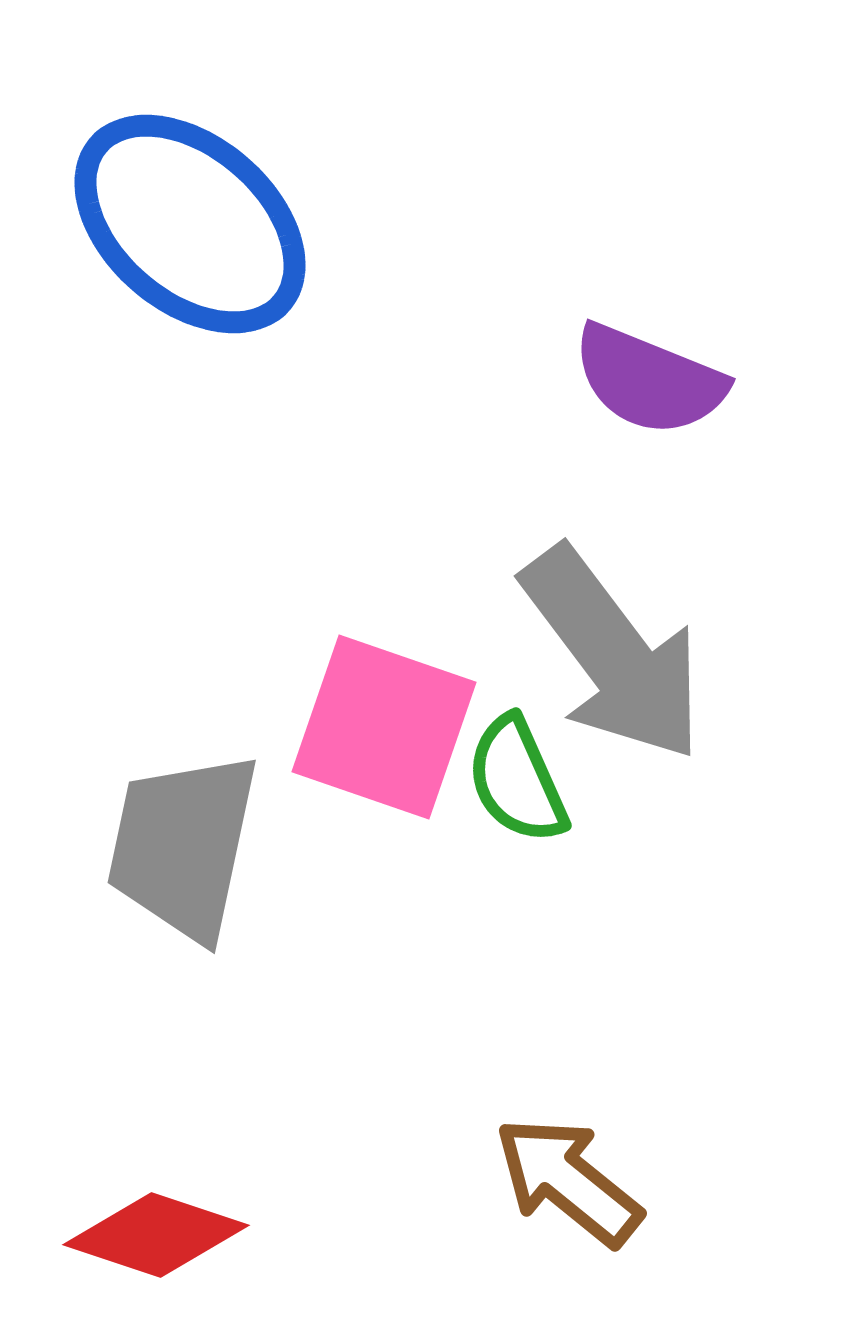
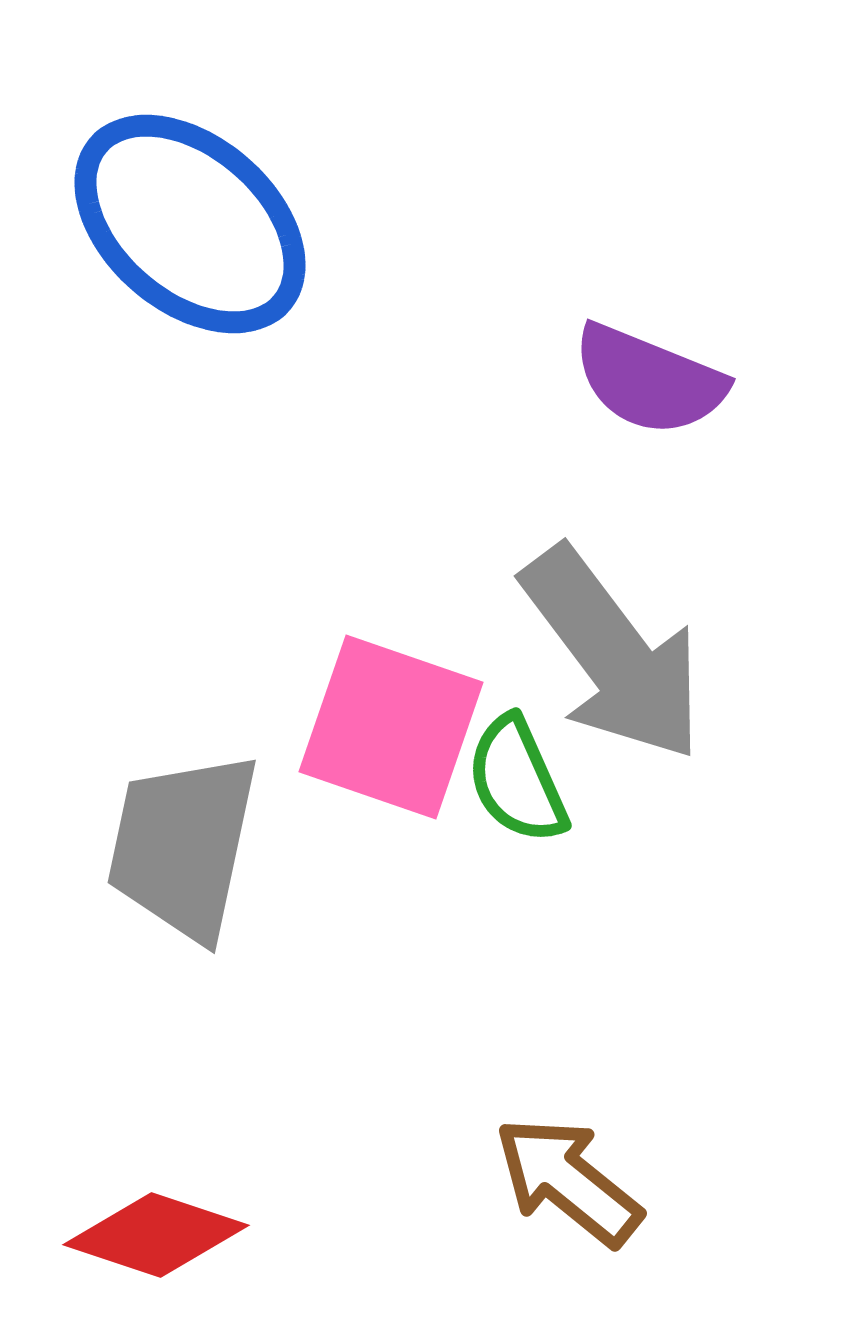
pink square: moved 7 px right
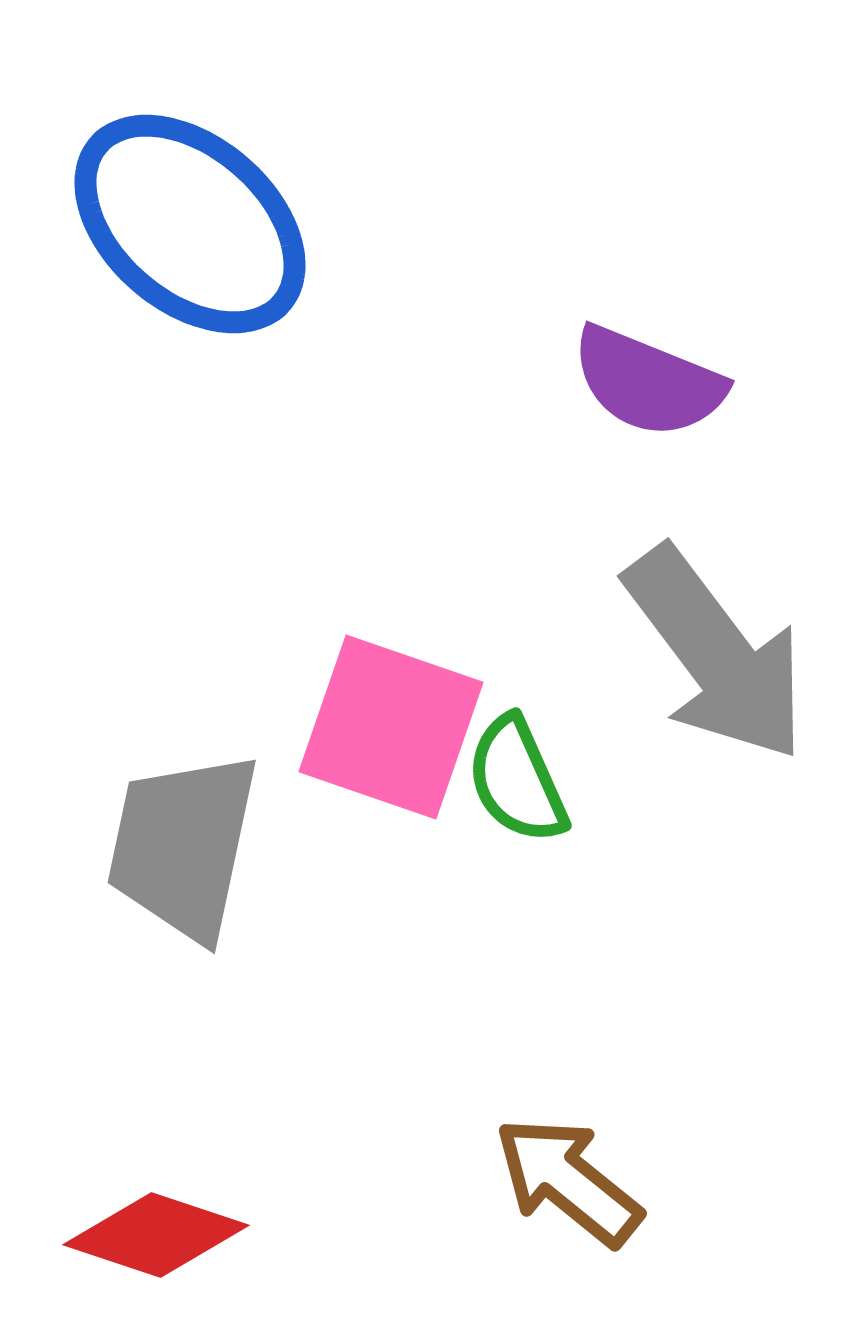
purple semicircle: moved 1 px left, 2 px down
gray arrow: moved 103 px right
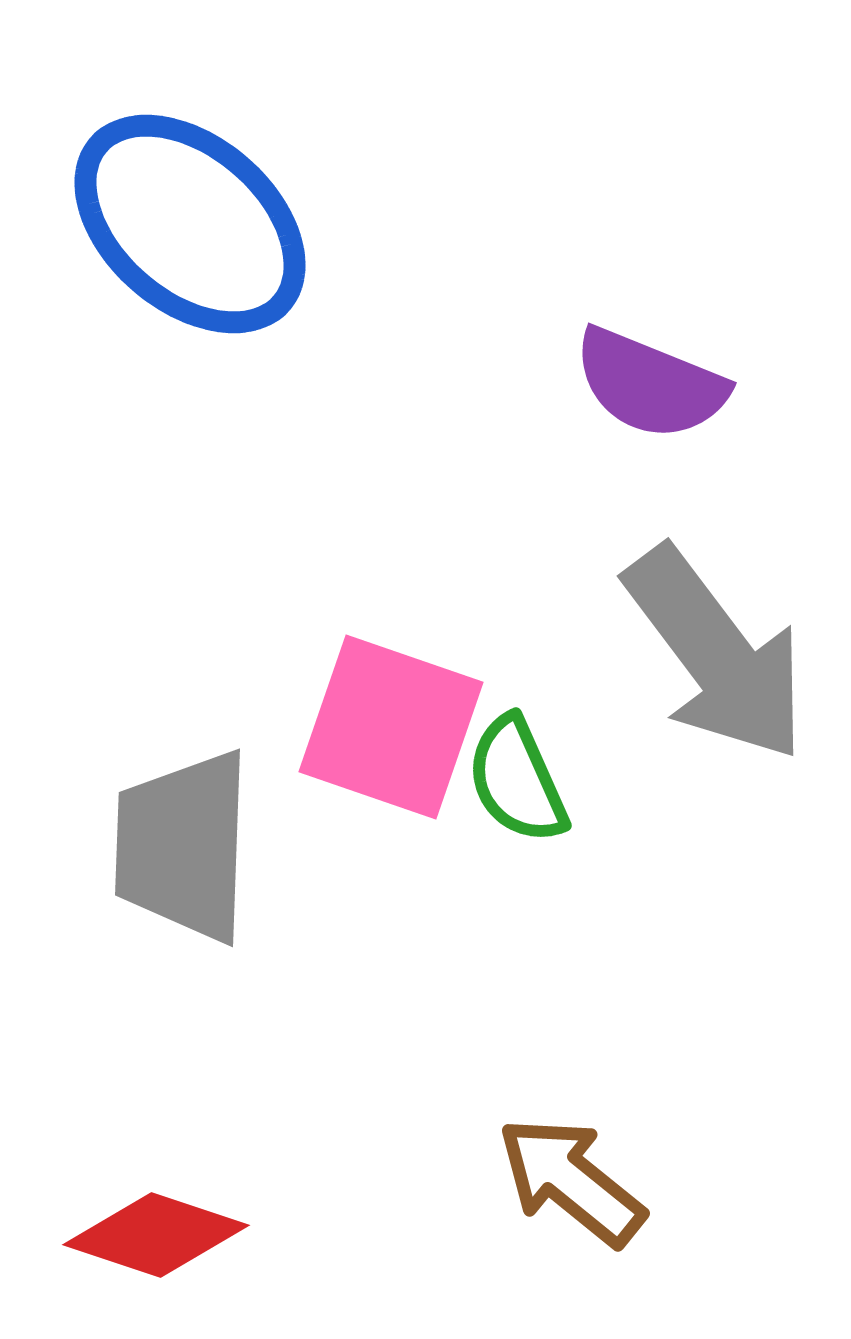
purple semicircle: moved 2 px right, 2 px down
gray trapezoid: rotated 10 degrees counterclockwise
brown arrow: moved 3 px right
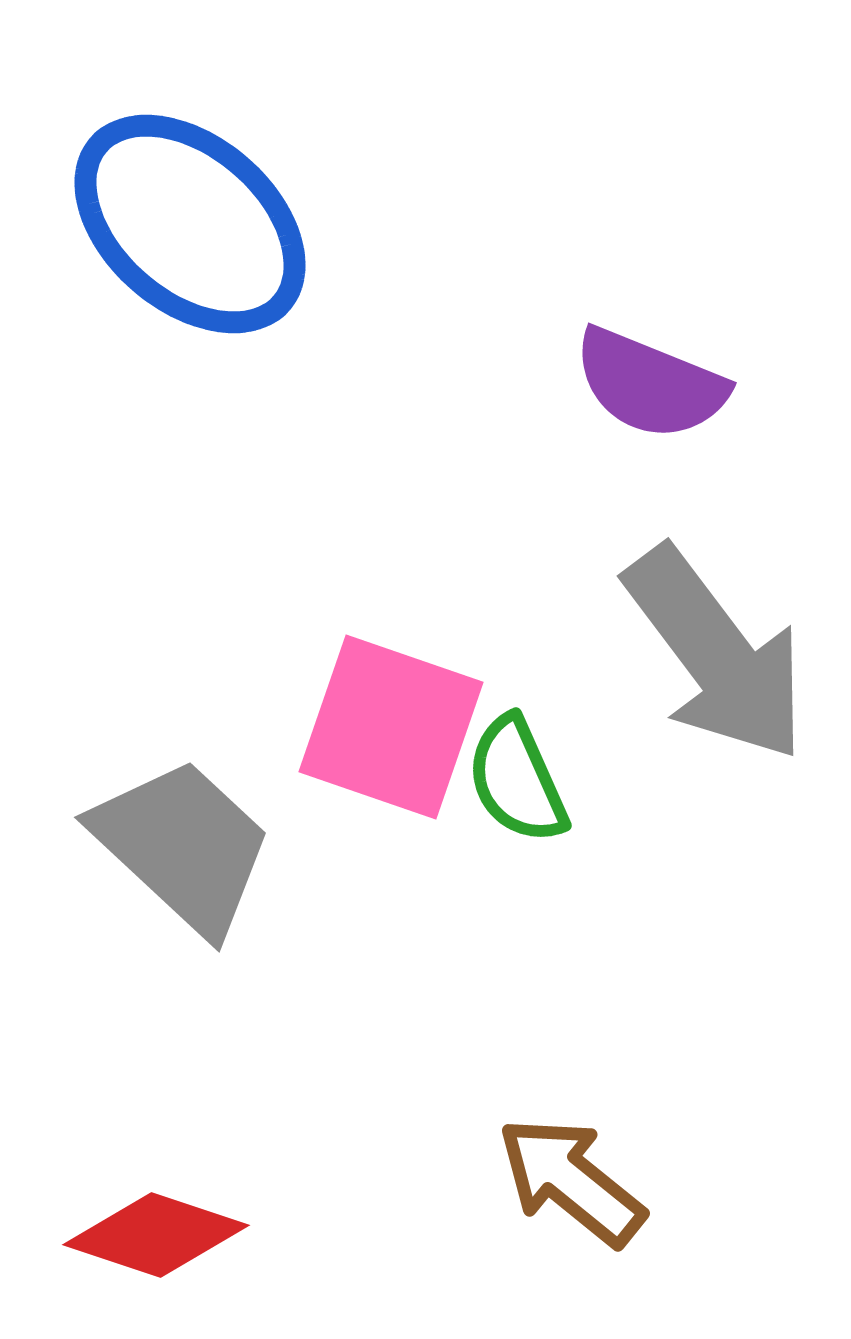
gray trapezoid: rotated 131 degrees clockwise
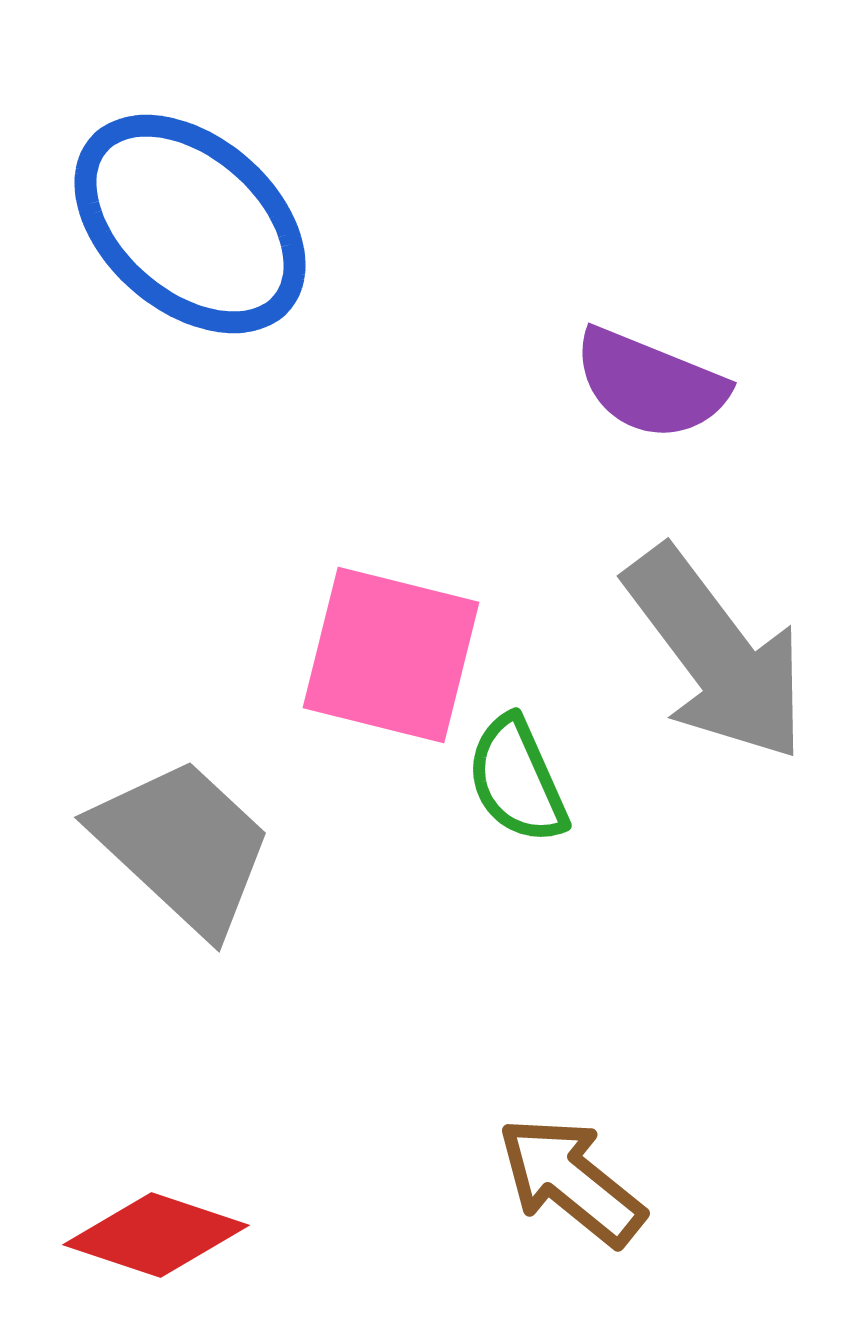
pink square: moved 72 px up; rotated 5 degrees counterclockwise
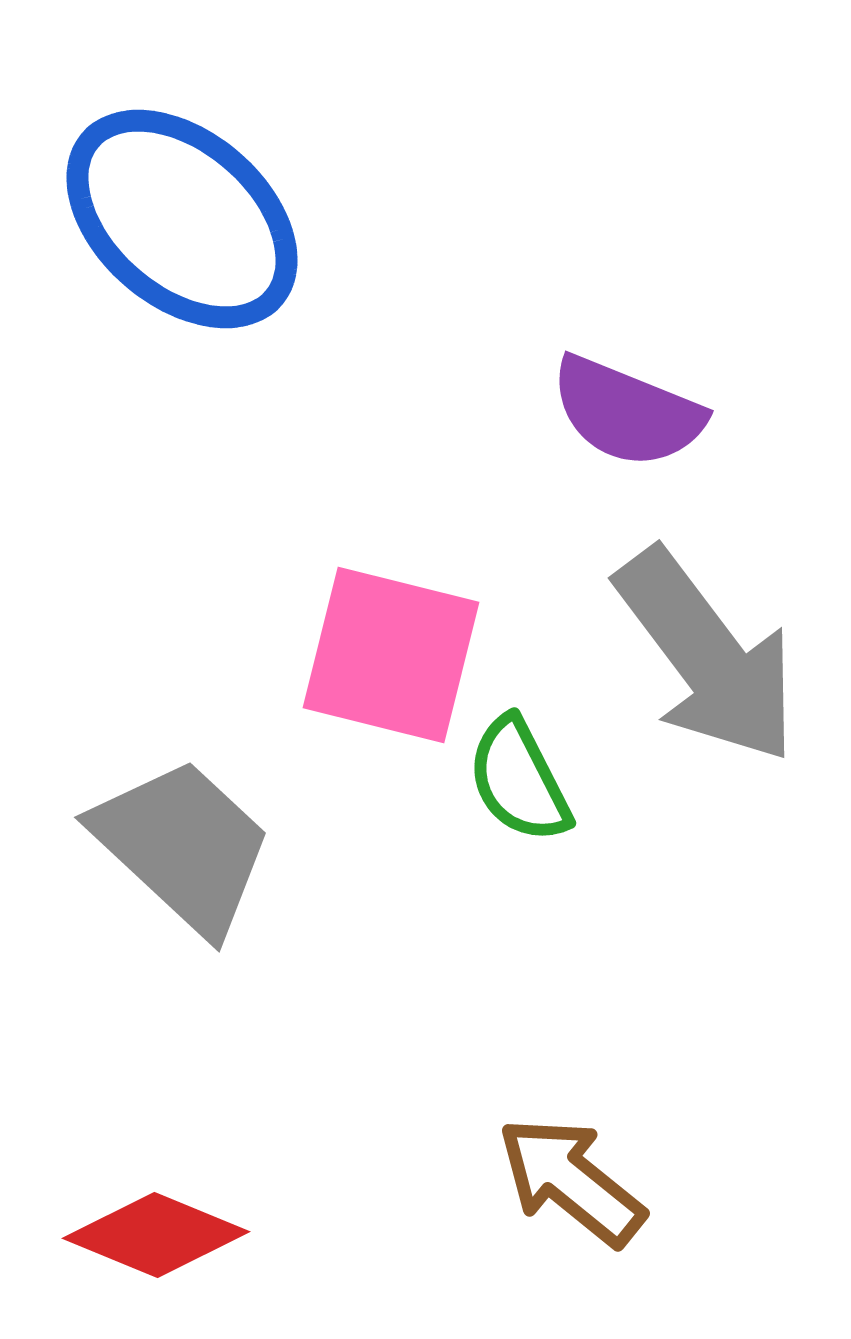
blue ellipse: moved 8 px left, 5 px up
purple semicircle: moved 23 px left, 28 px down
gray arrow: moved 9 px left, 2 px down
green semicircle: moved 2 px right; rotated 3 degrees counterclockwise
red diamond: rotated 4 degrees clockwise
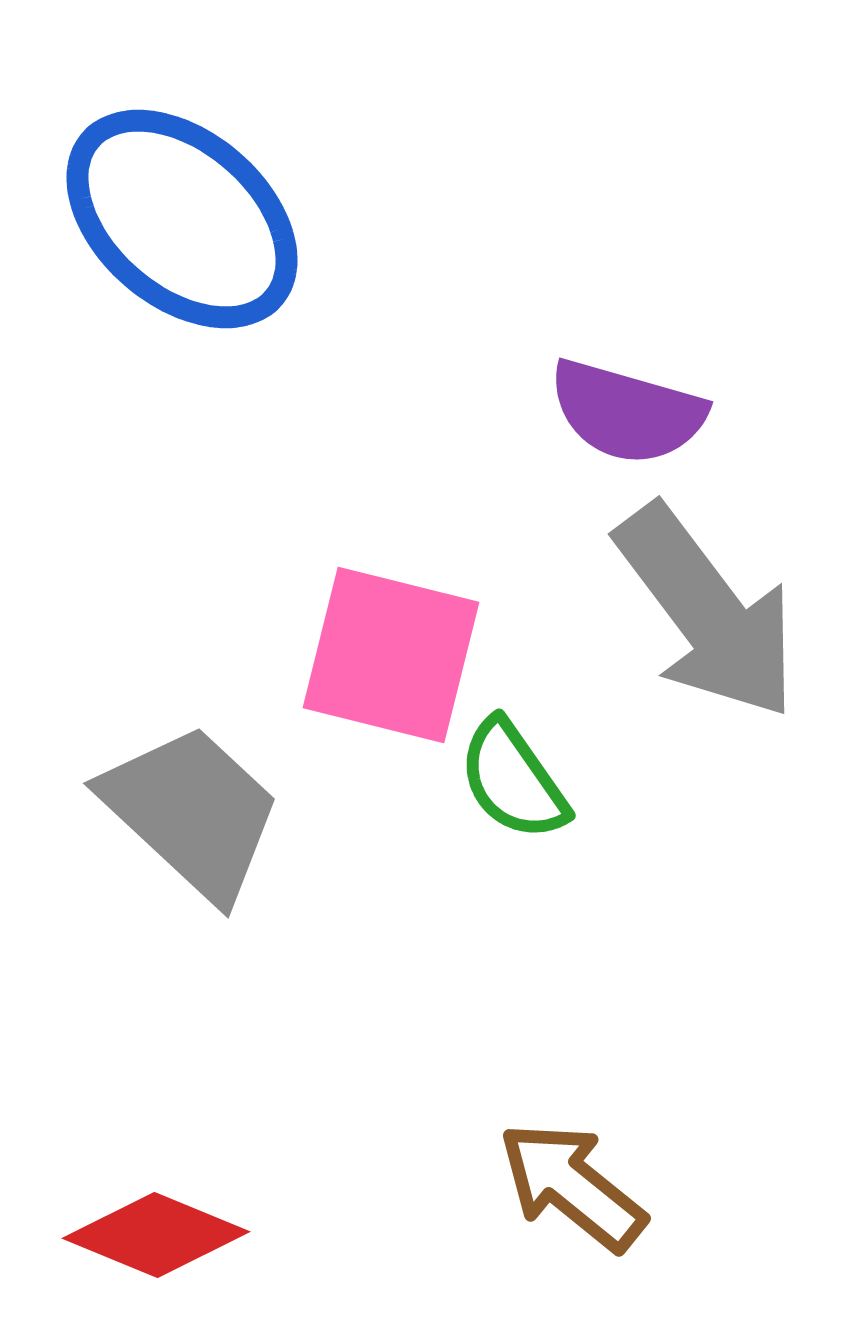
purple semicircle: rotated 6 degrees counterclockwise
gray arrow: moved 44 px up
green semicircle: moved 6 px left; rotated 8 degrees counterclockwise
gray trapezoid: moved 9 px right, 34 px up
brown arrow: moved 1 px right, 5 px down
